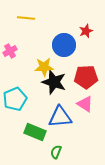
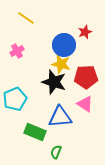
yellow line: rotated 30 degrees clockwise
red star: moved 1 px left, 1 px down
pink cross: moved 7 px right
yellow star: moved 17 px right, 3 px up; rotated 18 degrees clockwise
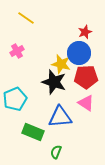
blue circle: moved 15 px right, 8 px down
pink triangle: moved 1 px right, 1 px up
green rectangle: moved 2 px left
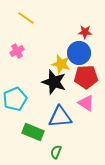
red star: rotated 24 degrees clockwise
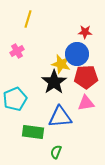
yellow line: moved 2 px right, 1 px down; rotated 72 degrees clockwise
blue circle: moved 2 px left, 1 px down
black star: rotated 20 degrees clockwise
pink triangle: rotated 42 degrees counterclockwise
green rectangle: rotated 15 degrees counterclockwise
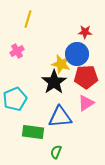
pink triangle: rotated 24 degrees counterclockwise
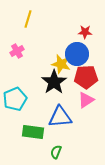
pink triangle: moved 3 px up
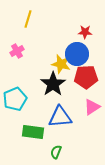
black star: moved 1 px left, 2 px down
pink triangle: moved 6 px right, 7 px down
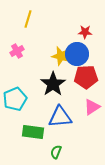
yellow star: moved 8 px up
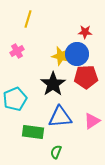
pink triangle: moved 14 px down
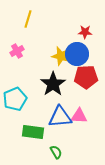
pink triangle: moved 13 px left, 5 px up; rotated 36 degrees clockwise
green semicircle: rotated 128 degrees clockwise
